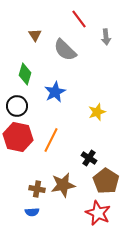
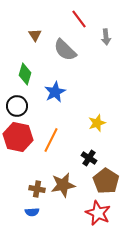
yellow star: moved 11 px down
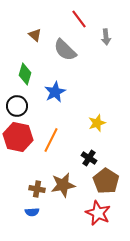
brown triangle: rotated 16 degrees counterclockwise
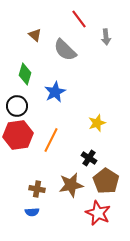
red hexagon: moved 2 px up; rotated 20 degrees counterclockwise
brown star: moved 8 px right
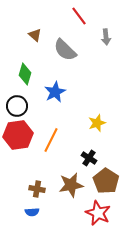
red line: moved 3 px up
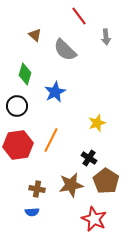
red hexagon: moved 10 px down
red star: moved 4 px left, 6 px down
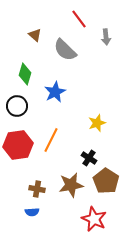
red line: moved 3 px down
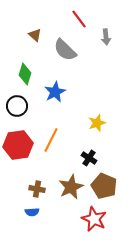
brown pentagon: moved 2 px left, 5 px down; rotated 10 degrees counterclockwise
brown star: moved 2 px down; rotated 15 degrees counterclockwise
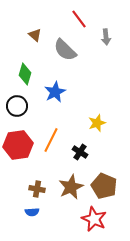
black cross: moved 9 px left, 6 px up
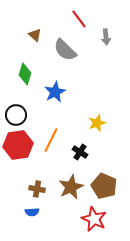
black circle: moved 1 px left, 9 px down
